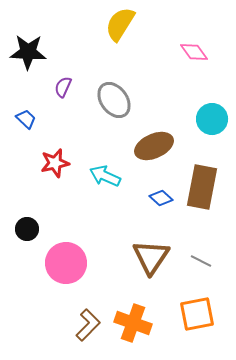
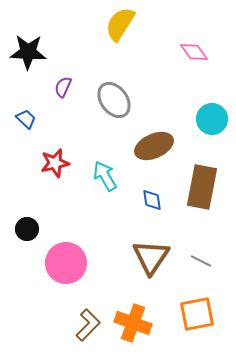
cyan arrow: rotated 36 degrees clockwise
blue diamond: moved 9 px left, 2 px down; rotated 40 degrees clockwise
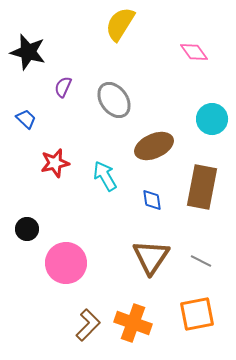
black star: rotated 12 degrees clockwise
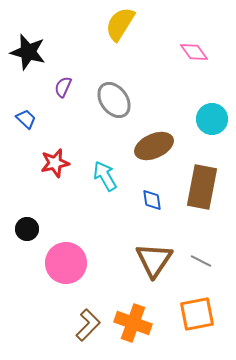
brown triangle: moved 3 px right, 3 px down
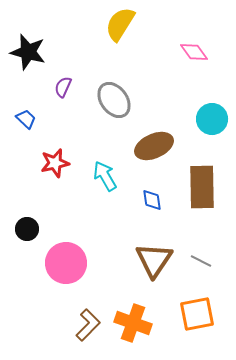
brown rectangle: rotated 12 degrees counterclockwise
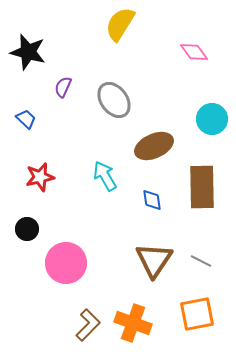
red star: moved 15 px left, 14 px down
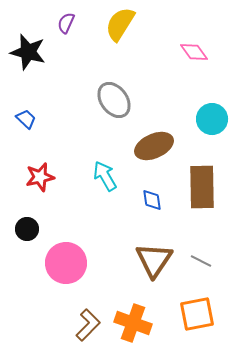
purple semicircle: moved 3 px right, 64 px up
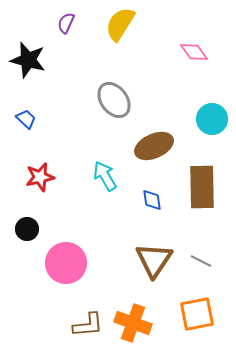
black star: moved 8 px down
brown L-shape: rotated 40 degrees clockwise
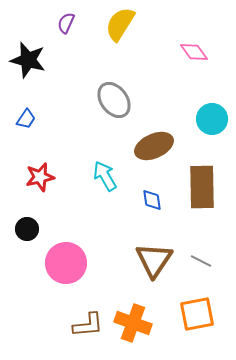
blue trapezoid: rotated 80 degrees clockwise
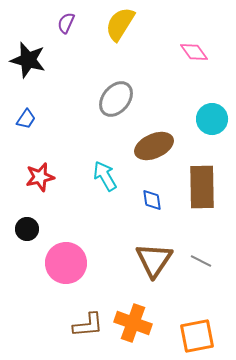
gray ellipse: moved 2 px right, 1 px up; rotated 75 degrees clockwise
orange square: moved 22 px down
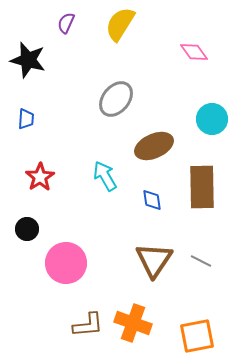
blue trapezoid: rotated 30 degrees counterclockwise
red star: rotated 20 degrees counterclockwise
